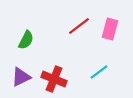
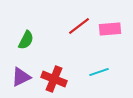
pink rectangle: rotated 70 degrees clockwise
cyan line: rotated 18 degrees clockwise
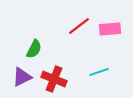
green semicircle: moved 8 px right, 9 px down
purple triangle: moved 1 px right
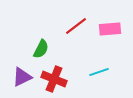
red line: moved 3 px left
green semicircle: moved 7 px right
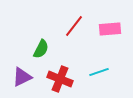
red line: moved 2 px left; rotated 15 degrees counterclockwise
red cross: moved 6 px right
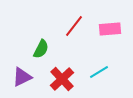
cyan line: rotated 12 degrees counterclockwise
red cross: moved 2 px right; rotated 25 degrees clockwise
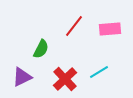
red cross: moved 3 px right
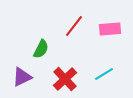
cyan line: moved 5 px right, 2 px down
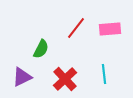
red line: moved 2 px right, 2 px down
cyan line: rotated 66 degrees counterclockwise
